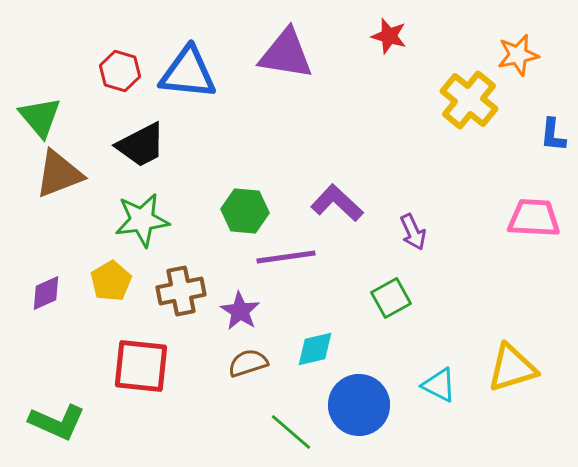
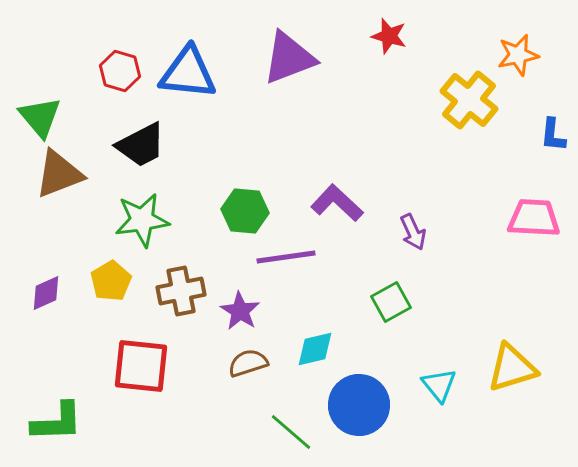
purple triangle: moved 3 px right, 4 px down; rotated 30 degrees counterclockwise
green square: moved 4 px down
cyan triangle: rotated 24 degrees clockwise
green L-shape: rotated 26 degrees counterclockwise
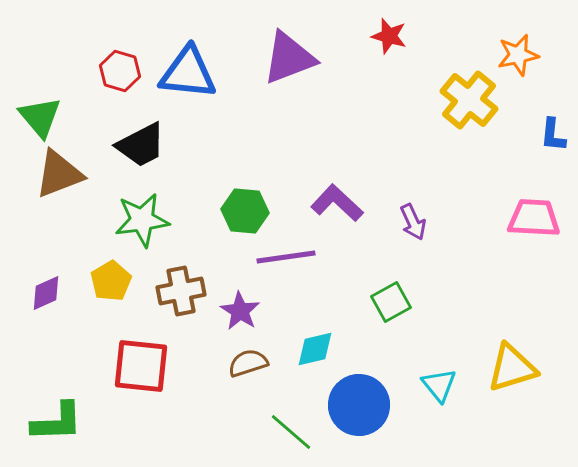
purple arrow: moved 10 px up
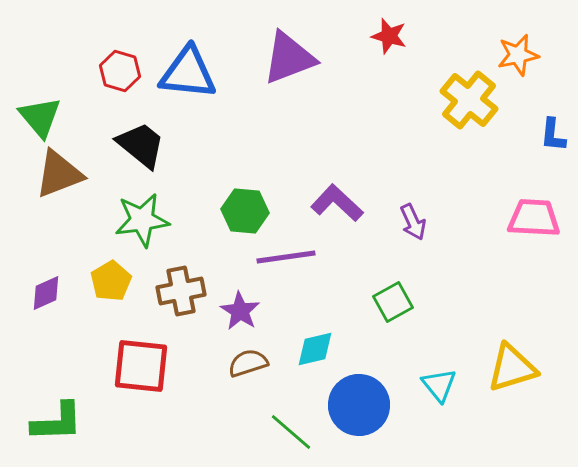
black trapezoid: rotated 114 degrees counterclockwise
green square: moved 2 px right
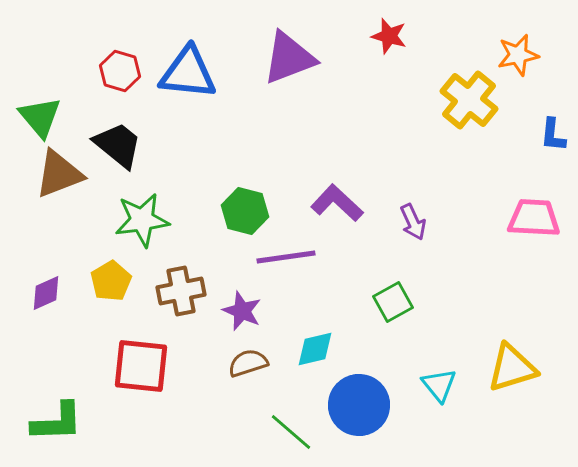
black trapezoid: moved 23 px left
green hexagon: rotated 9 degrees clockwise
purple star: moved 2 px right; rotated 9 degrees counterclockwise
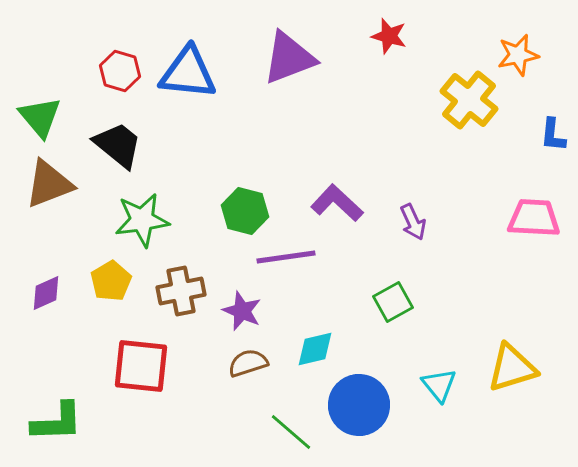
brown triangle: moved 10 px left, 10 px down
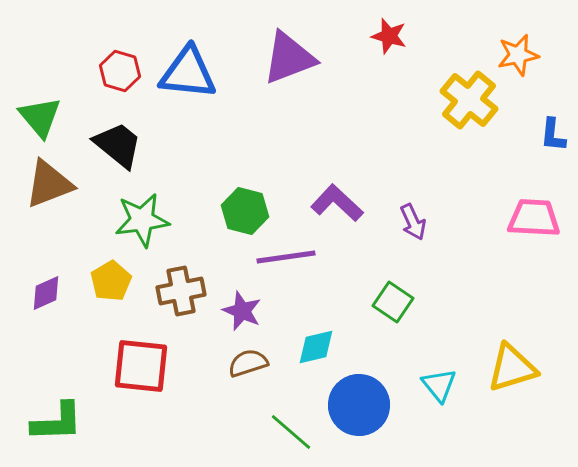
green square: rotated 27 degrees counterclockwise
cyan diamond: moved 1 px right, 2 px up
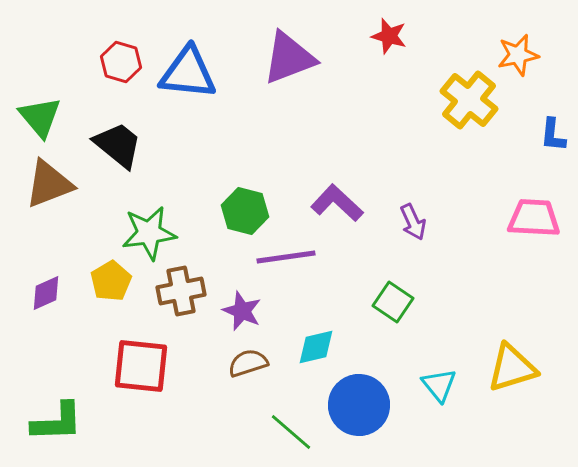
red hexagon: moved 1 px right, 9 px up
green star: moved 7 px right, 13 px down
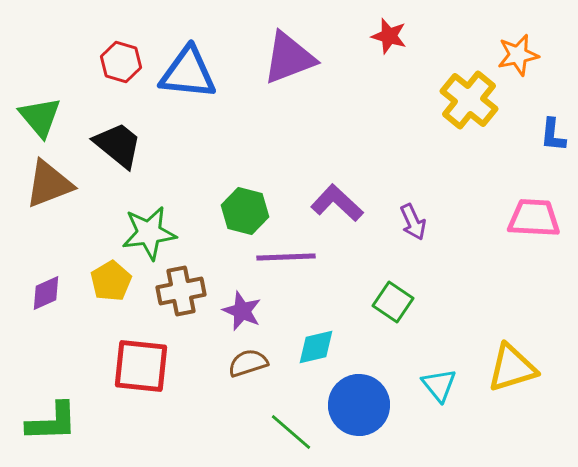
purple line: rotated 6 degrees clockwise
green L-shape: moved 5 px left
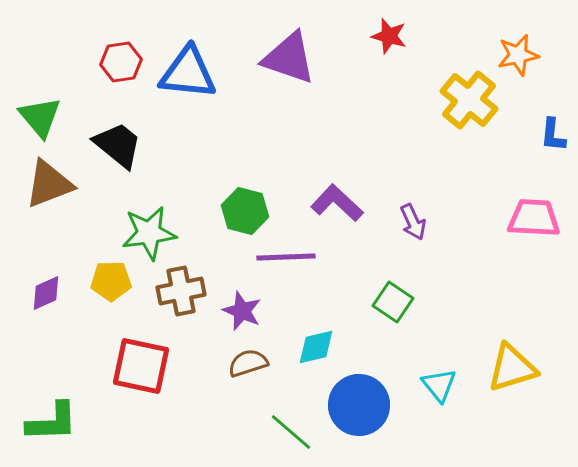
purple triangle: rotated 40 degrees clockwise
red hexagon: rotated 24 degrees counterclockwise
yellow pentagon: rotated 30 degrees clockwise
red square: rotated 6 degrees clockwise
